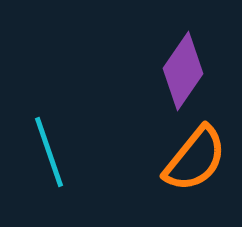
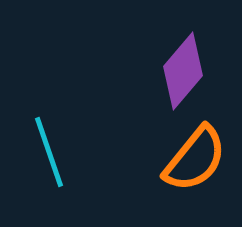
purple diamond: rotated 6 degrees clockwise
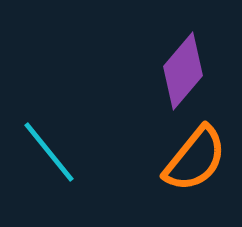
cyan line: rotated 20 degrees counterclockwise
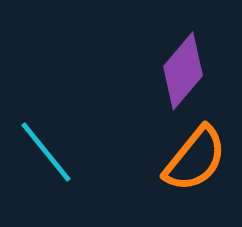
cyan line: moved 3 px left
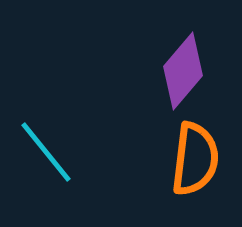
orange semicircle: rotated 32 degrees counterclockwise
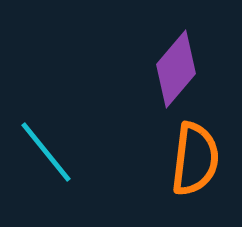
purple diamond: moved 7 px left, 2 px up
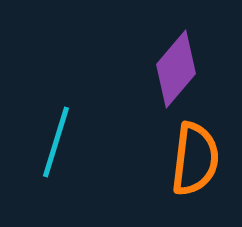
cyan line: moved 10 px right, 10 px up; rotated 56 degrees clockwise
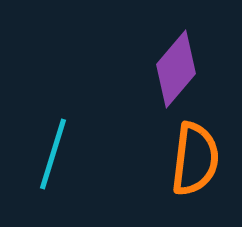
cyan line: moved 3 px left, 12 px down
